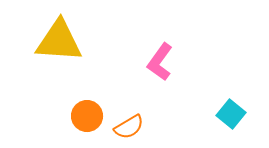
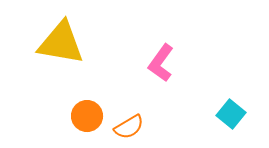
yellow triangle: moved 2 px right, 2 px down; rotated 6 degrees clockwise
pink L-shape: moved 1 px right, 1 px down
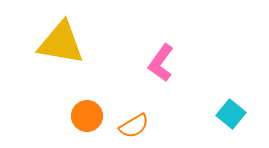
orange semicircle: moved 5 px right, 1 px up
